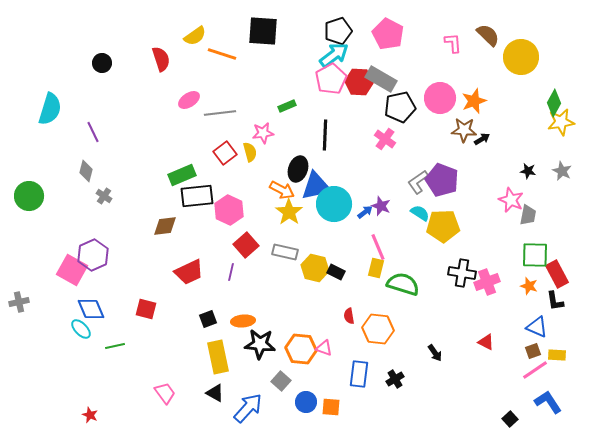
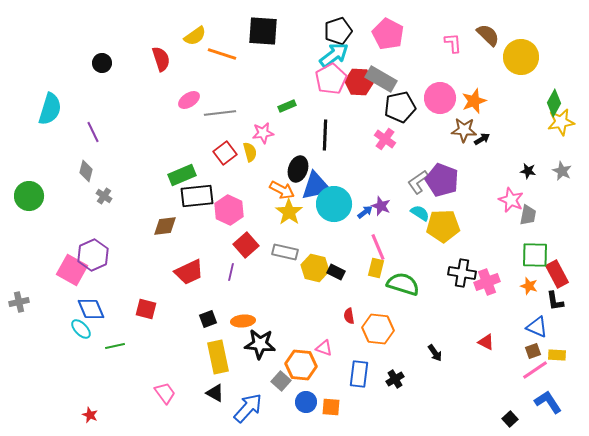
orange hexagon at (301, 349): moved 16 px down
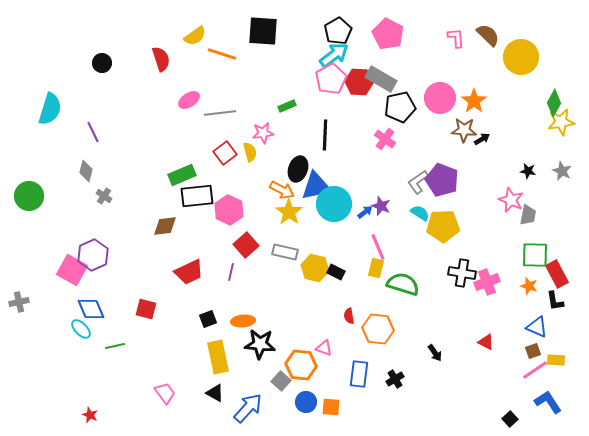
black pentagon at (338, 31): rotated 12 degrees counterclockwise
pink L-shape at (453, 43): moved 3 px right, 5 px up
orange star at (474, 101): rotated 15 degrees counterclockwise
yellow rectangle at (557, 355): moved 1 px left, 5 px down
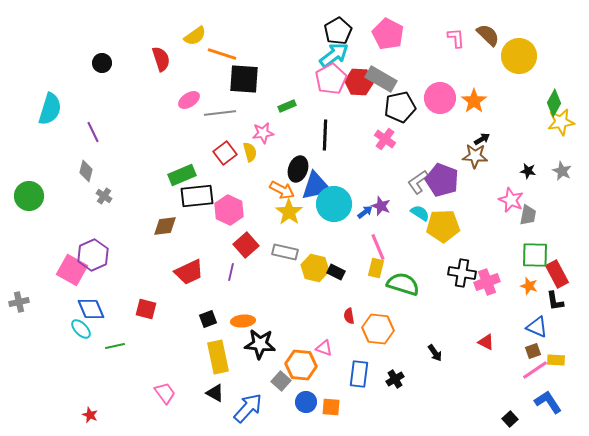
black square at (263, 31): moved 19 px left, 48 px down
yellow circle at (521, 57): moved 2 px left, 1 px up
brown star at (464, 130): moved 11 px right, 26 px down
